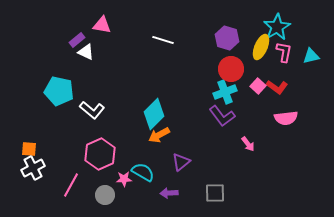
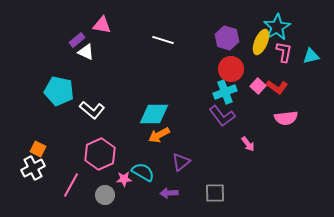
yellow ellipse: moved 5 px up
cyan diamond: rotated 44 degrees clockwise
orange square: moved 9 px right; rotated 21 degrees clockwise
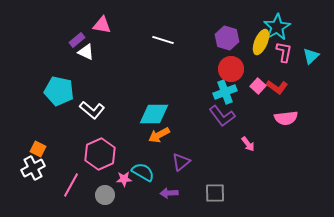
cyan triangle: rotated 30 degrees counterclockwise
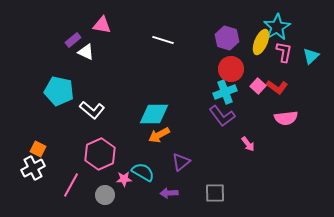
purple rectangle: moved 4 px left
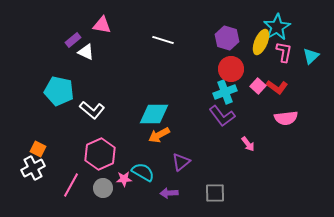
gray circle: moved 2 px left, 7 px up
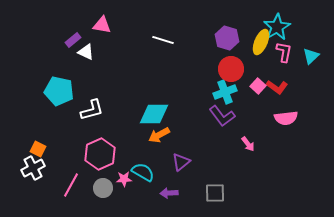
white L-shape: rotated 55 degrees counterclockwise
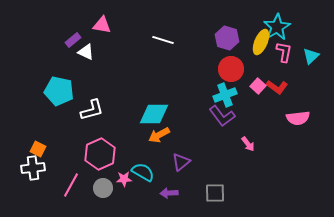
cyan cross: moved 3 px down
pink semicircle: moved 12 px right
white cross: rotated 20 degrees clockwise
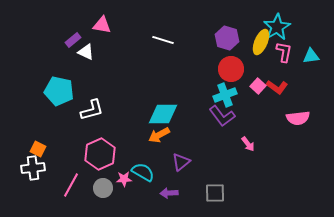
cyan triangle: rotated 36 degrees clockwise
cyan diamond: moved 9 px right
